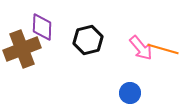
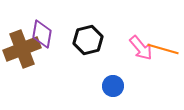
purple diamond: moved 7 px down; rotated 8 degrees clockwise
blue circle: moved 17 px left, 7 px up
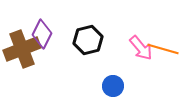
purple diamond: rotated 16 degrees clockwise
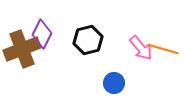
blue circle: moved 1 px right, 3 px up
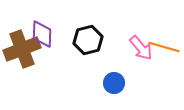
purple diamond: rotated 24 degrees counterclockwise
orange line: moved 1 px right, 2 px up
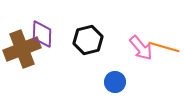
blue circle: moved 1 px right, 1 px up
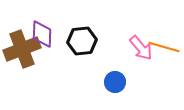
black hexagon: moved 6 px left, 1 px down; rotated 8 degrees clockwise
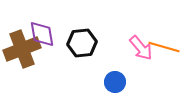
purple diamond: rotated 12 degrees counterclockwise
black hexagon: moved 2 px down
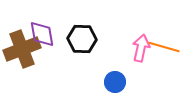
black hexagon: moved 4 px up; rotated 8 degrees clockwise
pink arrow: rotated 128 degrees counterclockwise
